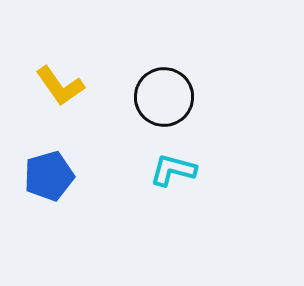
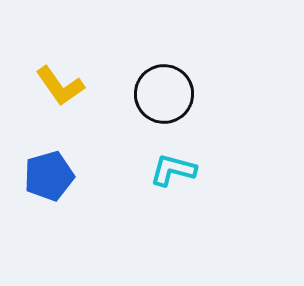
black circle: moved 3 px up
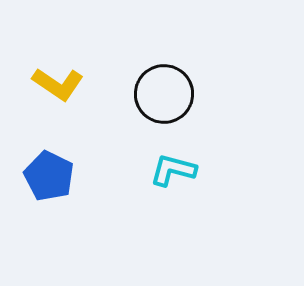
yellow L-shape: moved 2 px left, 2 px up; rotated 21 degrees counterclockwise
blue pentagon: rotated 30 degrees counterclockwise
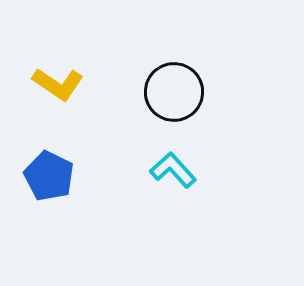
black circle: moved 10 px right, 2 px up
cyan L-shape: rotated 33 degrees clockwise
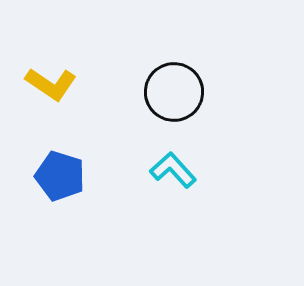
yellow L-shape: moved 7 px left
blue pentagon: moved 11 px right; rotated 9 degrees counterclockwise
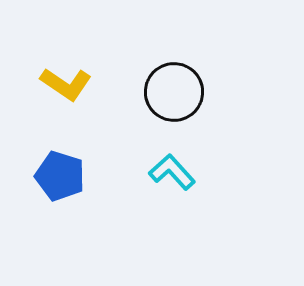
yellow L-shape: moved 15 px right
cyan L-shape: moved 1 px left, 2 px down
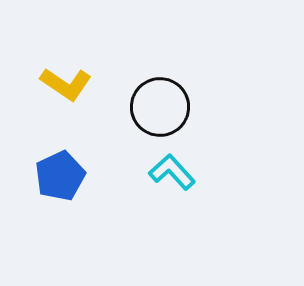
black circle: moved 14 px left, 15 px down
blue pentagon: rotated 30 degrees clockwise
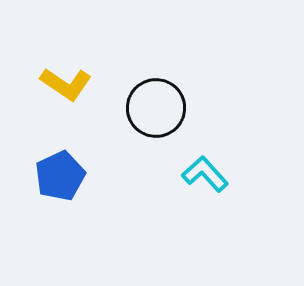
black circle: moved 4 px left, 1 px down
cyan L-shape: moved 33 px right, 2 px down
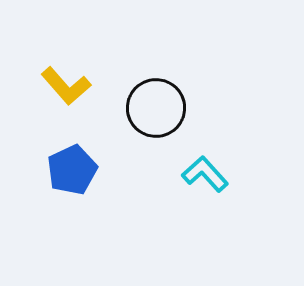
yellow L-shape: moved 2 px down; rotated 15 degrees clockwise
blue pentagon: moved 12 px right, 6 px up
